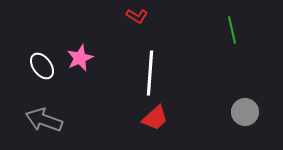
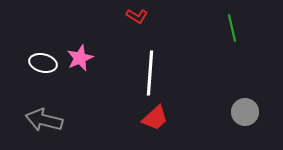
green line: moved 2 px up
white ellipse: moved 1 px right, 3 px up; rotated 40 degrees counterclockwise
gray arrow: rotated 6 degrees counterclockwise
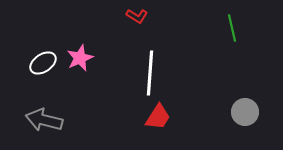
white ellipse: rotated 48 degrees counterclockwise
red trapezoid: moved 3 px right, 1 px up; rotated 16 degrees counterclockwise
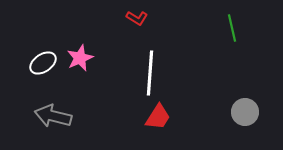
red L-shape: moved 2 px down
gray arrow: moved 9 px right, 4 px up
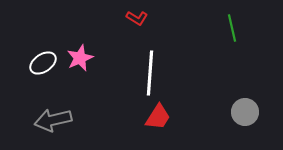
gray arrow: moved 4 px down; rotated 27 degrees counterclockwise
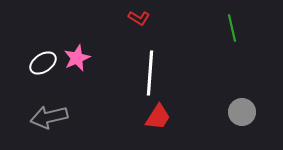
red L-shape: moved 2 px right
pink star: moved 3 px left
gray circle: moved 3 px left
gray arrow: moved 4 px left, 3 px up
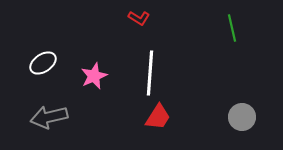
pink star: moved 17 px right, 18 px down
gray circle: moved 5 px down
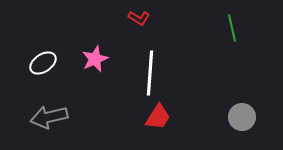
pink star: moved 1 px right, 17 px up
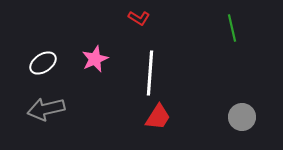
gray arrow: moved 3 px left, 8 px up
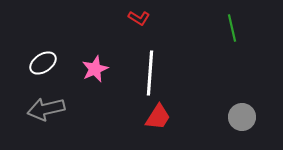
pink star: moved 10 px down
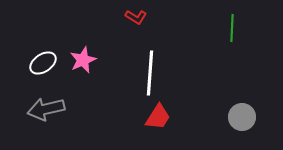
red L-shape: moved 3 px left, 1 px up
green line: rotated 16 degrees clockwise
pink star: moved 12 px left, 9 px up
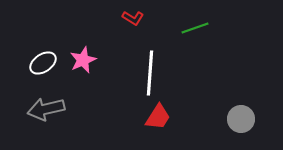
red L-shape: moved 3 px left, 1 px down
green line: moved 37 px left; rotated 68 degrees clockwise
gray circle: moved 1 px left, 2 px down
